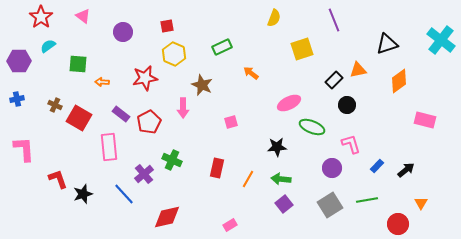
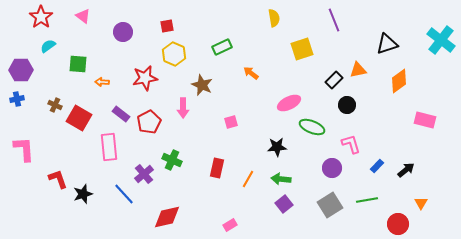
yellow semicircle at (274, 18): rotated 30 degrees counterclockwise
purple hexagon at (19, 61): moved 2 px right, 9 px down
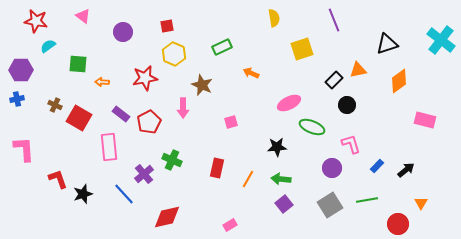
red star at (41, 17): moved 5 px left, 4 px down; rotated 25 degrees counterclockwise
orange arrow at (251, 73): rotated 14 degrees counterclockwise
